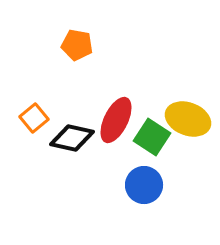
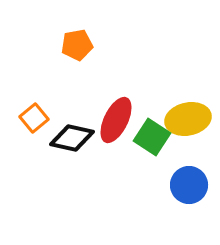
orange pentagon: rotated 20 degrees counterclockwise
yellow ellipse: rotated 33 degrees counterclockwise
blue circle: moved 45 px right
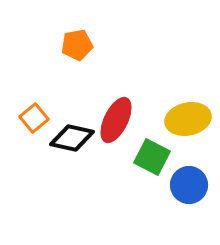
green square: moved 20 px down; rotated 6 degrees counterclockwise
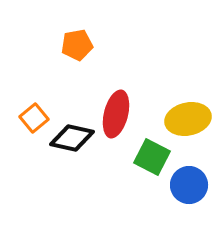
red ellipse: moved 6 px up; rotated 12 degrees counterclockwise
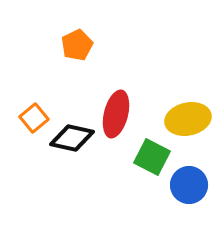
orange pentagon: rotated 16 degrees counterclockwise
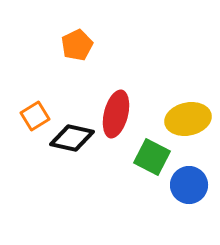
orange square: moved 1 px right, 2 px up; rotated 8 degrees clockwise
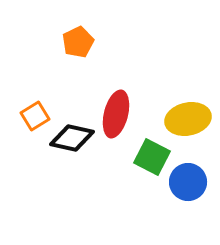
orange pentagon: moved 1 px right, 3 px up
blue circle: moved 1 px left, 3 px up
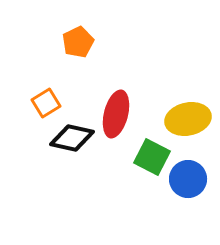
orange square: moved 11 px right, 13 px up
blue circle: moved 3 px up
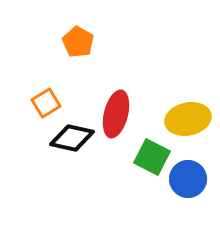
orange pentagon: rotated 16 degrees counterclockwise
